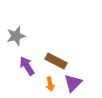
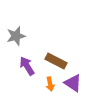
purple triangle: rotated 42 degrees counterclockwise
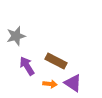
orange arrow: rotated 72 degrees counterclockwise
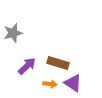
gray star: moved 3 px left, 3 px up
brown rectangle: moved 2 px right, 2 px down; rotated 10 degrees counterclockwise
purple arrow: rotated 78 degrees clockwise
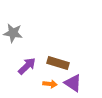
gray star: rotated 24 degrees clockwise
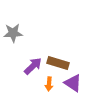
gray star: rotated 12 degrees counterclockwise
purple arrow: moved 6 px right
orange arrow: moved 1 px left; rotated 88 degrees clockwise
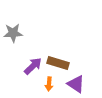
purple triangle: moved 3 px right, 1 px down
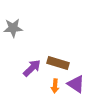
gray star: moved 5 px up
purple arrow: moved 1 px left, 2 px down
orange arrow: moved 6 px right, 2 px down
